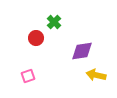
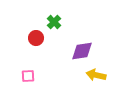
pink square: rotated 16 degrees clockwise
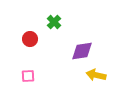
red circle: moved 6 px left, 1 px down
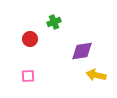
green cross: rotated 24 degrees clockwise
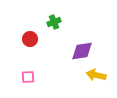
pink square: moved 1 px down
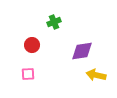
red circle: moved 2 px right, 6 px down
pink square: moved 3 px up
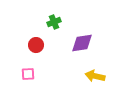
red circle: moved 4 px right
purple diamond: moved 8 px up
yellow arrow: moved 1 px left, 1 px down
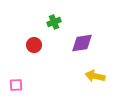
red circle: moved 2 px left
pink square: moved 12 px left, 11 px down
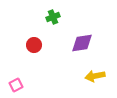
green cross: moved 1 px left, 5 px up
yellow arrow: rotated 24 degrees counterclockwise
pink square: rotated 24 degrees counterclockwise
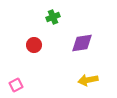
yellow arrow: moved 7 px left, 4 px down
